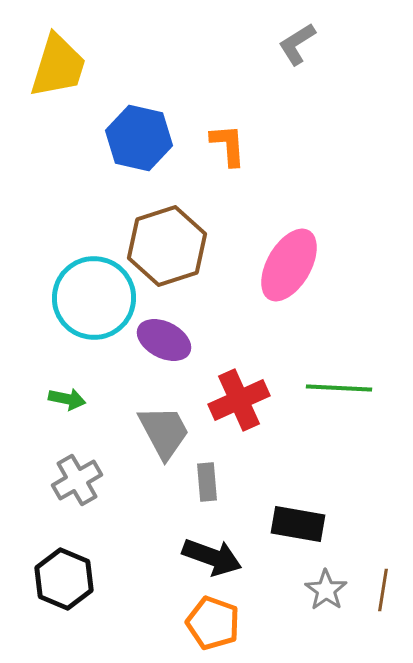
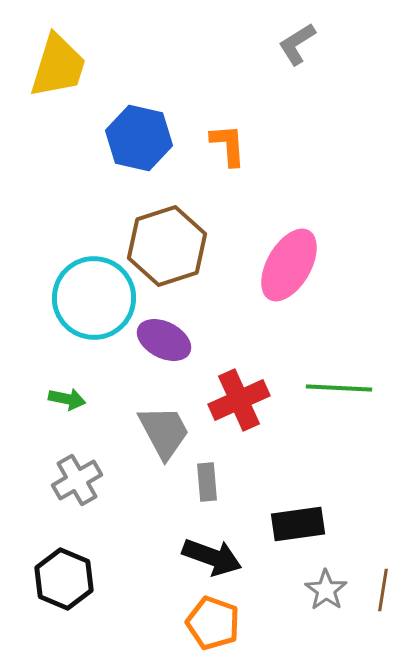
black rectangle: rotated 18 degrees counterclockwise
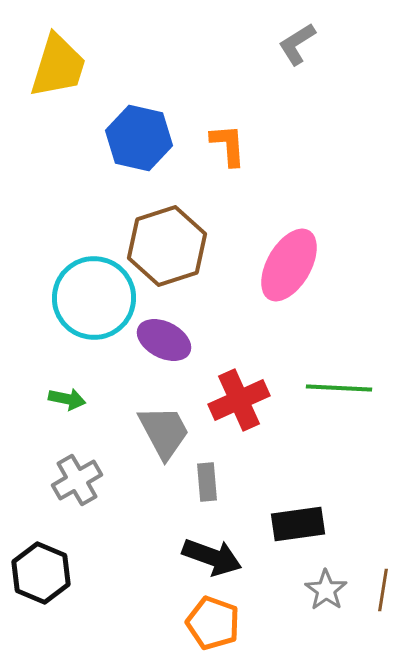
black hexagon: moved 23 px left, 6 px up
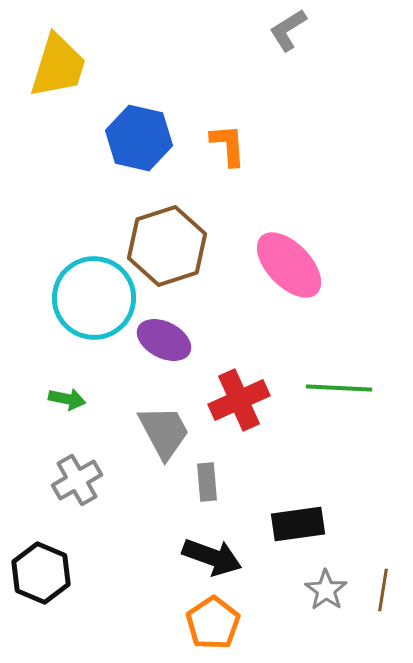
gray L-shape: moved 9 px left, 14 px up
pink ellipse: rotated 74 degrees counterclockwise
orange pentagon: rotated 18 degrees clockwise
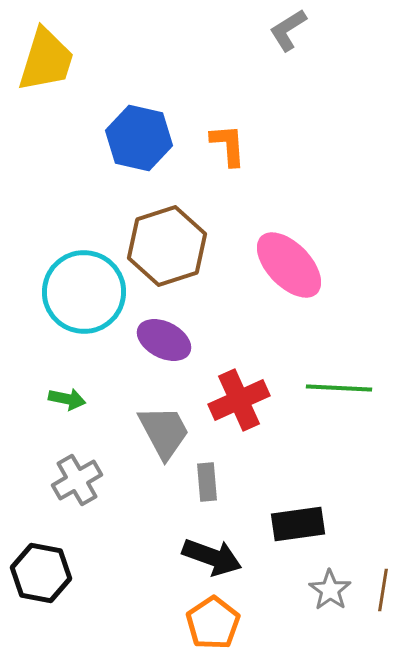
yellow trapezoid: moved 12 px left, 6 px up
cyan circle: moved 10 px left, 6 px up
black hexagon: rotated 12 degrees counterclockwise
gray star: moved 4 px right
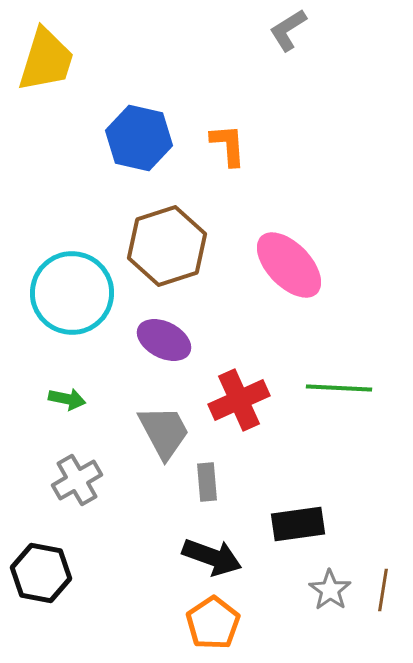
cyan circle: moved 12 px left, 1 px down
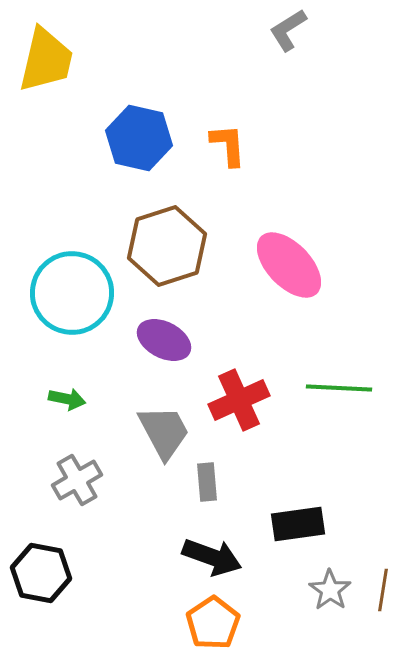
yellow trapezoid: rotated 4 degrees counterclockwise
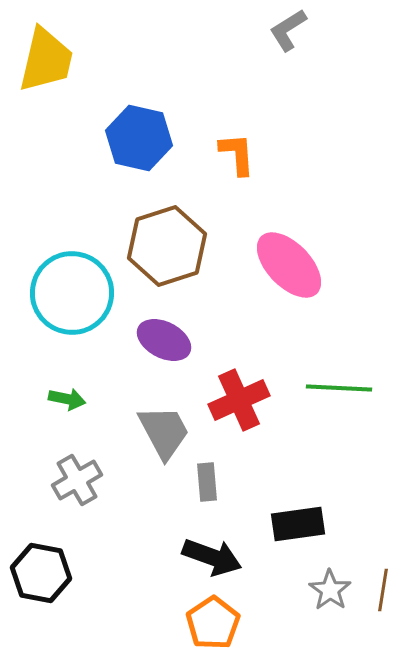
orange L-shape: moved 9 px right, 9 px down
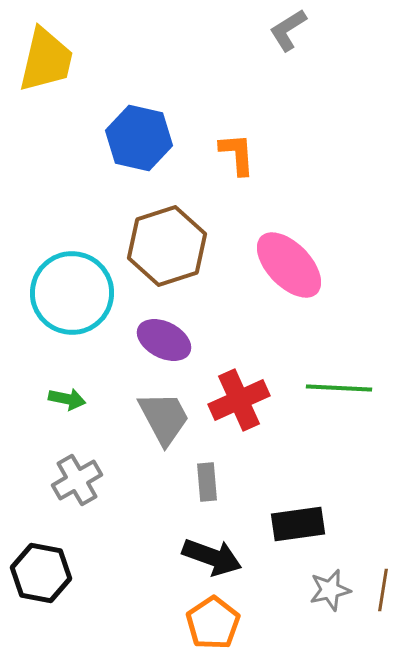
gray trapezoid: moved 14 px up
gray star: rotated 24 degrees clockwise
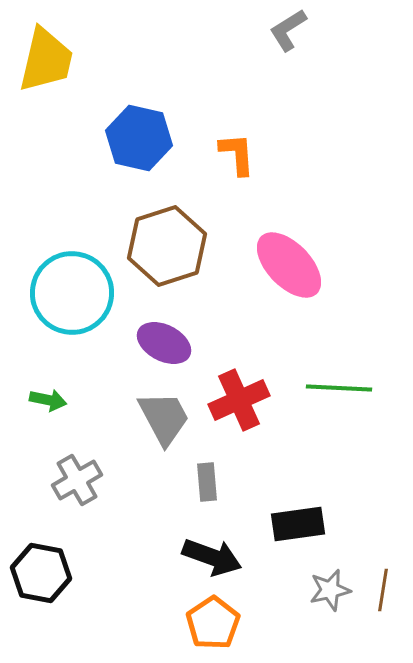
purple ellipse: moved 3 px down
green arrow: moved 19 px left, 1 px down
